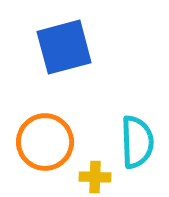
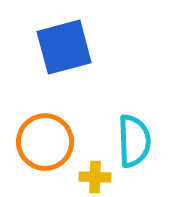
cyan semicircle: moved 3 px left, 1 px up
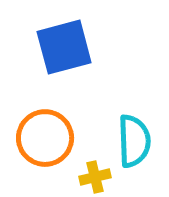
orange circle: moved 4 px up
yellow cross: rotated 16 degrees counterclockwise
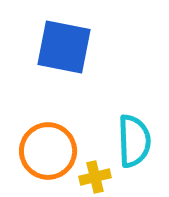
blue square: rotated 26 degrees clockwise
orange circle: moved 3 px right, 13 px down
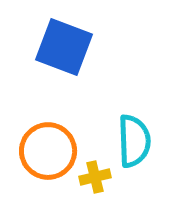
blue square: rotated 10 degrees clockwise
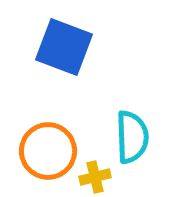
cyan semicircle: moved 2 px left, 4 px up
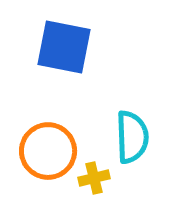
blue square: rotated 10 degrees counterclockwise
yellow cross: moved 1 px left, 1 px down
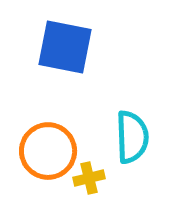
blue square: moved 1 px right
yellow cross: moved 5 px left
